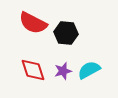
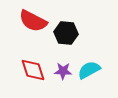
red semicircle: moved 2 px up
purple star: rotated 18 degrees clockwise
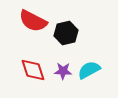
black hexagon: rotated 20 degrees counterclockwise
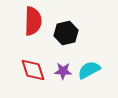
red semicircle: rotated 116 degrees counterclockwise
